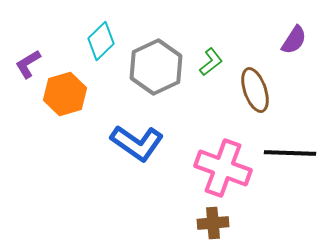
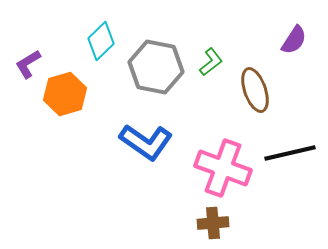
gray hexagon: rotated 24 degrees counterclockwise
blue L-shape: moved 9 px right, 1 px up
black line: rotated 15 degrees counterclockwise
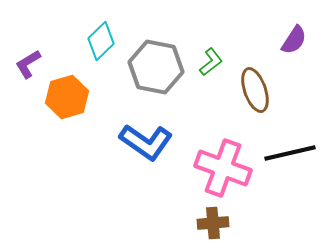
orange hexagon: moved 2 px right, 3 px down
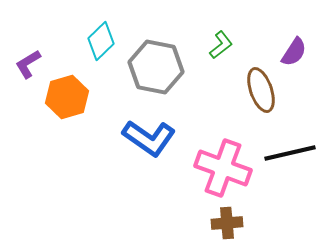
purple semicircle: moved 12 px down
green L-shape: moved 10 px right, 17 px up
brown ellipse: moved 6 px right
blue L-shape: moved 3 px right, 4 px up
brown cross: moved 14 px right
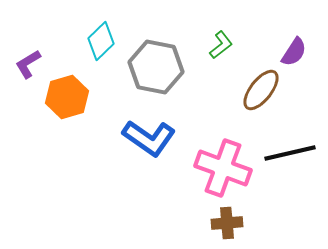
brown ellipse: rotated 57 degrees clockwise
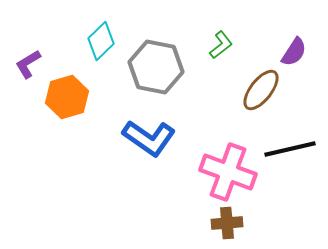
black line: moved 4 px up
pink cross: moved 5 px right, 4 px down
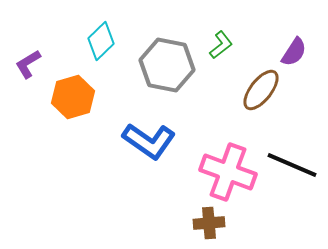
gray hexagon: moved 11 px right, 2 px up
orange hexagon: moved 6 px right
blue L-shape: moved 3 px down
black line: moved 2 px right, 16 px down; rotated 36 degrees clockwise
brown cross: moved 18 px left
